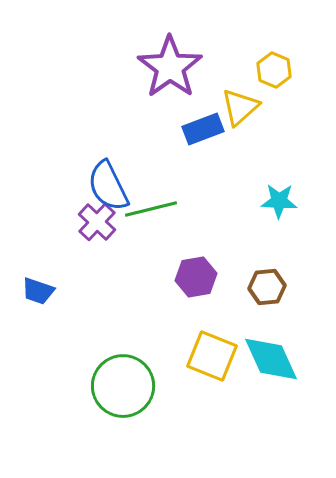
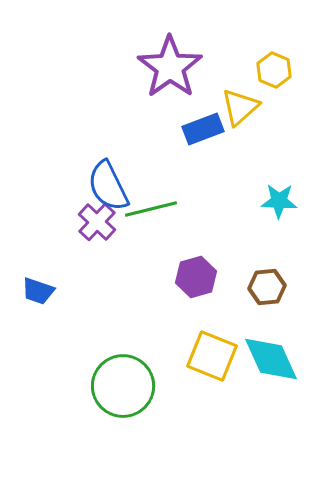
purple hexagon: rotated 6 degrees counterclockwise
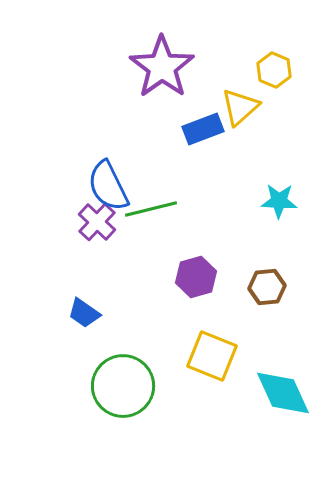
purple star: moved 8 px left
blue trapezoid: moved 46 px right, 22 px down; rotated 16 degrees clockwise
cyan diamond: moved 12 px right, 34 px down
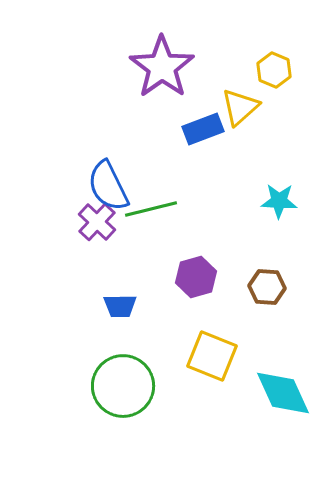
brown hexagon: rotated 9 degrees clockwise
blue trapezoid: moved 36 px right, 7 px up; rotated 36 degrees counterclockwise
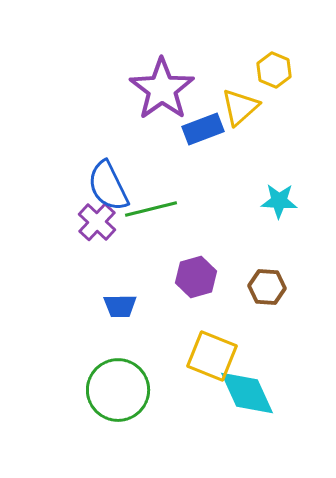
purple star: moved 22 px down
green circle: moved 5 px left, 4 px down
cyan diamond: moved 36 px left
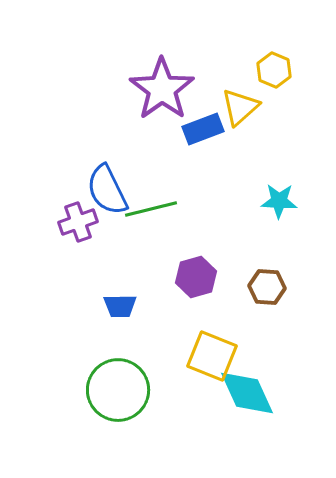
blue semicircle: moved 1 px left, 4 px down
purple cross: moved 19 px left; rotated 27 degrees clockwise
